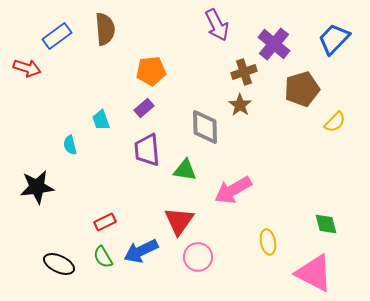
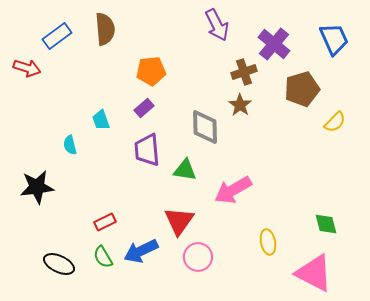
blue trapezoid: rotated 112 degrees clockwise
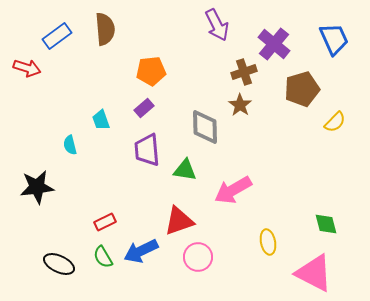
red triangle: rotated 36 degrees clockwise
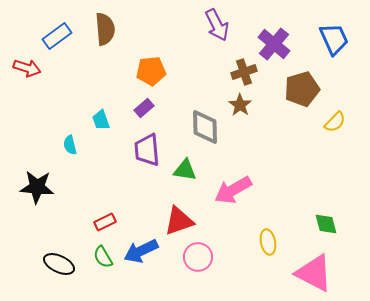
black star: rotated 12 degrees clockwise
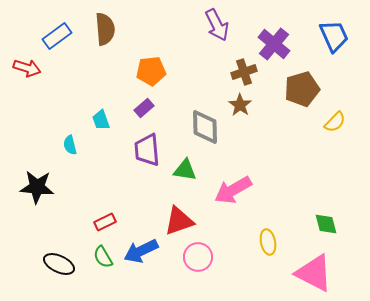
blue trapezoid: moved 3 px up
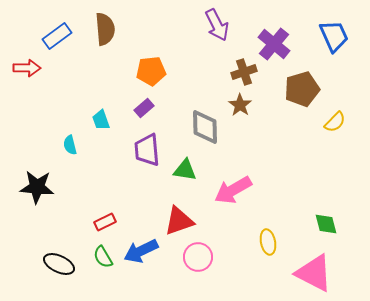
red arrow: rotated 16 degrees counterclockwise
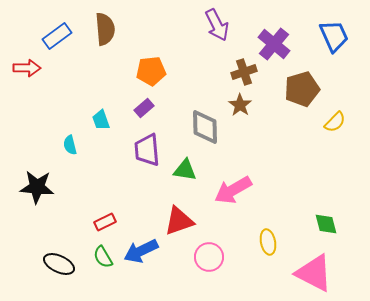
pink circle: moved 11 px right
